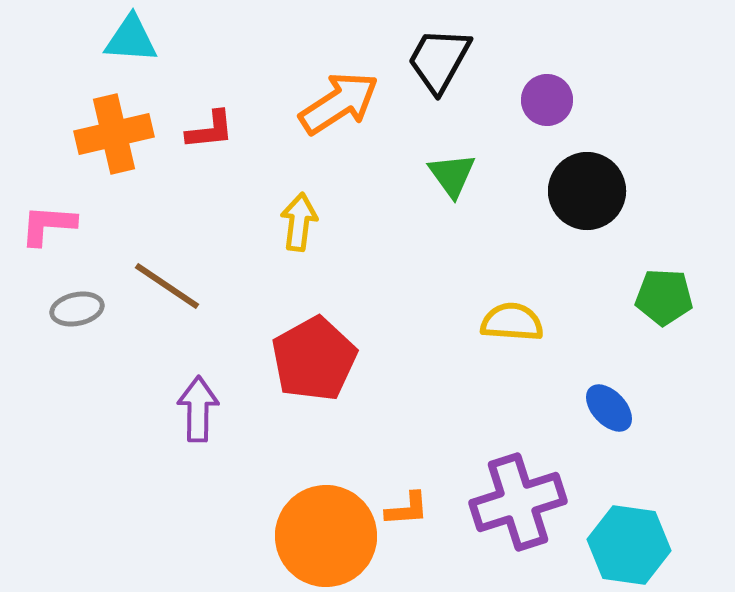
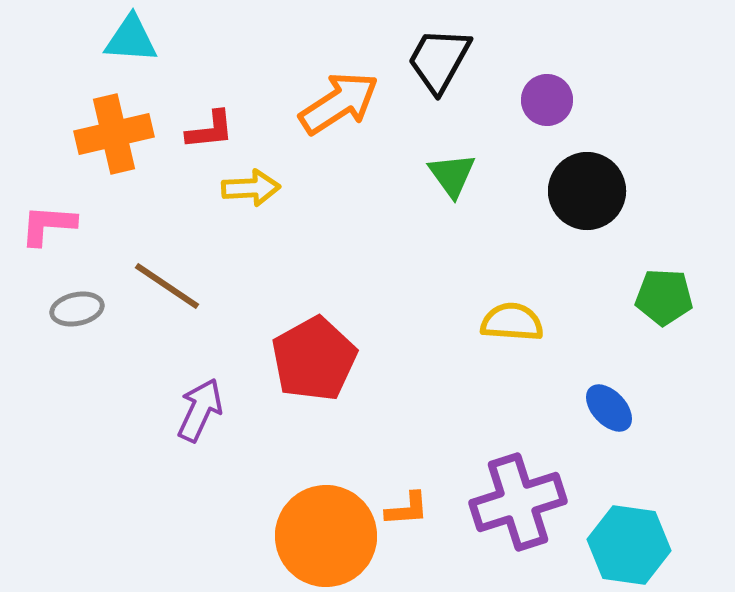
yellow arrow: moved 48 px left, 34 px up; rotated 80 degrees clockwise
purple arrow: moved 2 px right, 1 px down; rotated 24 degrees clockwise
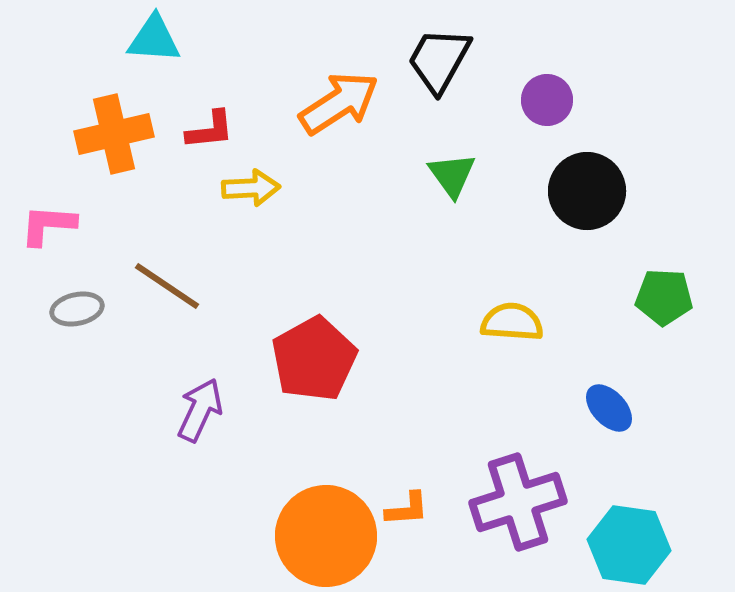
cyan triangle: moved 23 px right
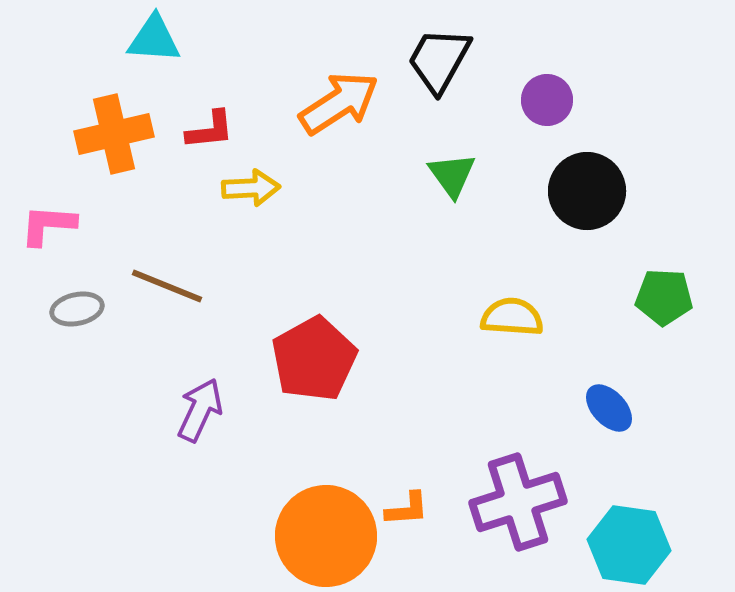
brown line: rotated 12 degrees counterclockwise
yellow semicircle: moved 5 px up
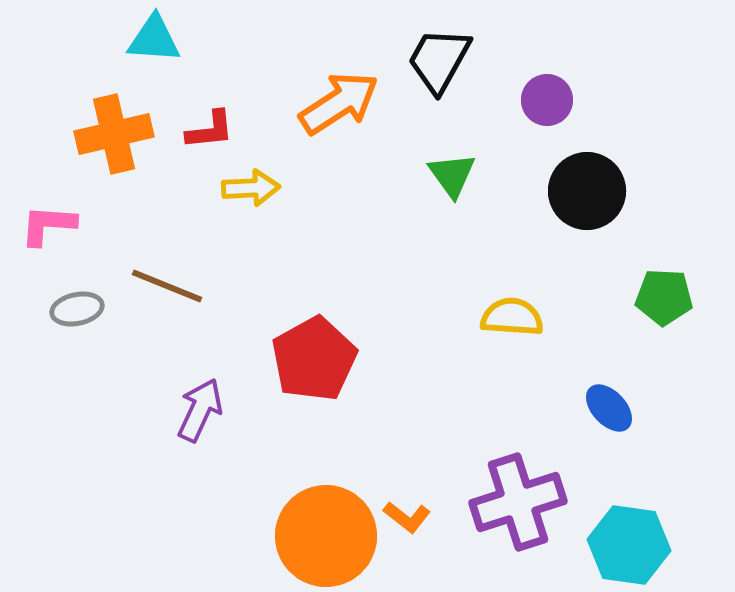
orange L-shape: moved 8 px down; rotated 42 degrees clockwise
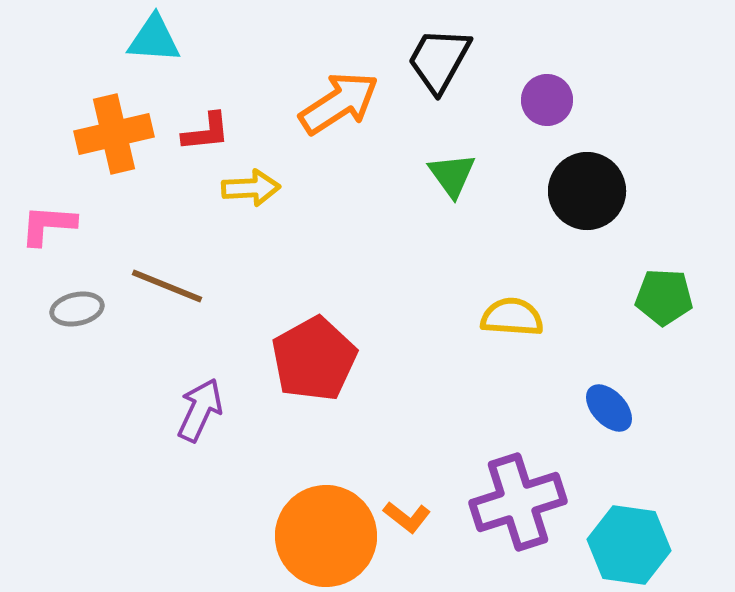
red L-shape: moved 4 px left, 2 px down
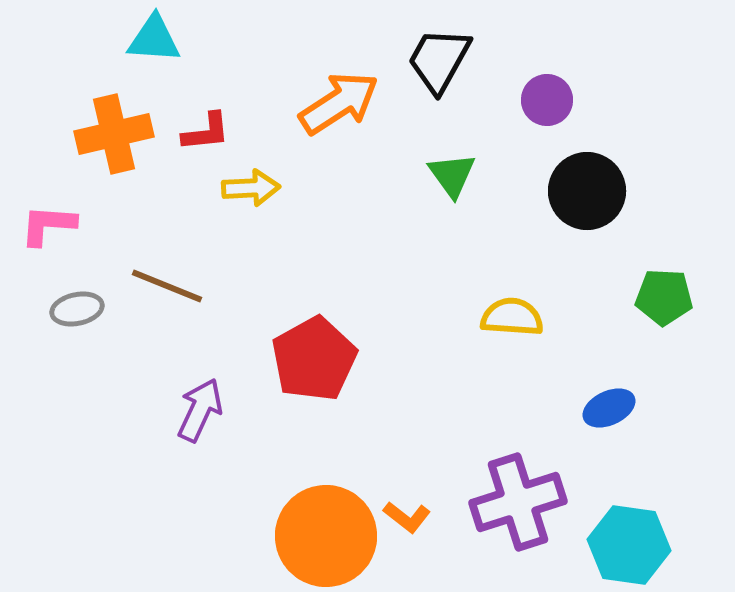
blue ellipse: rotated 72 degrees counterclockwise
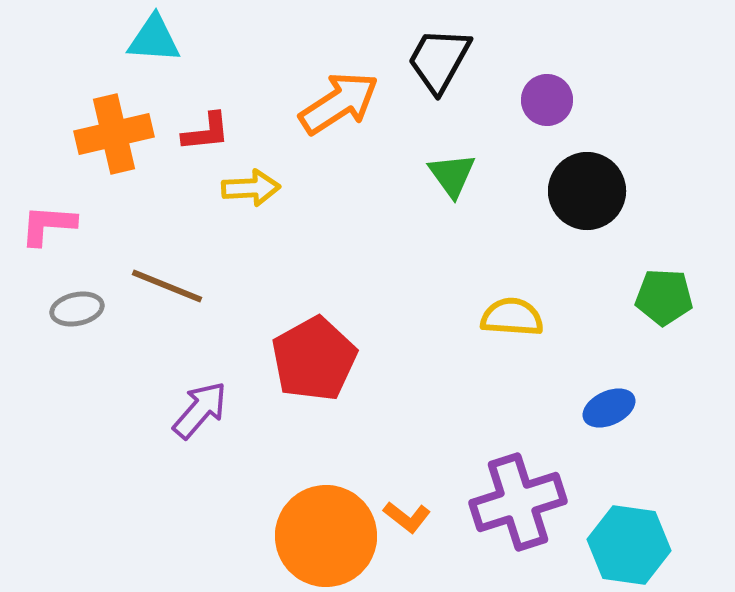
purple arrow: rotated 16 degrees clockwise
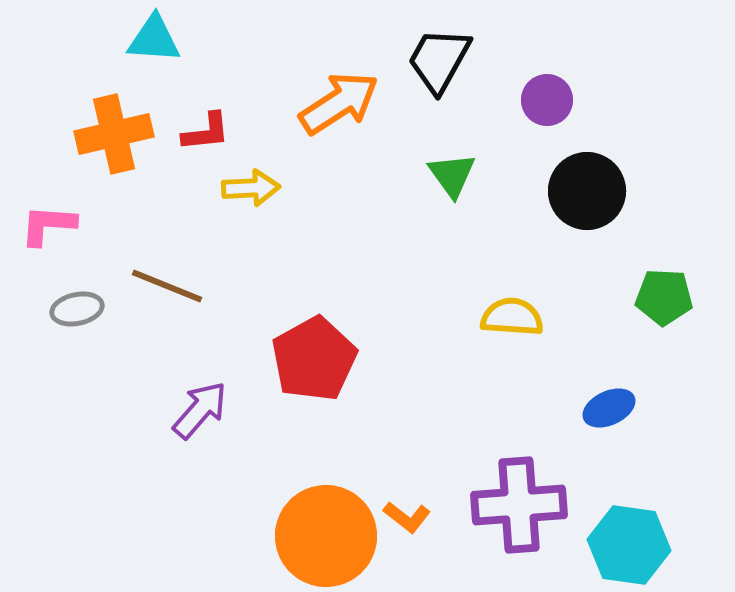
purple cross: moved 1 px right, 3 px down; rotated 14 degrees clockwise
